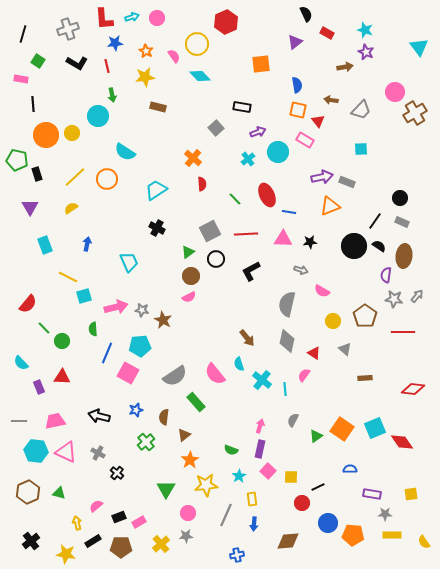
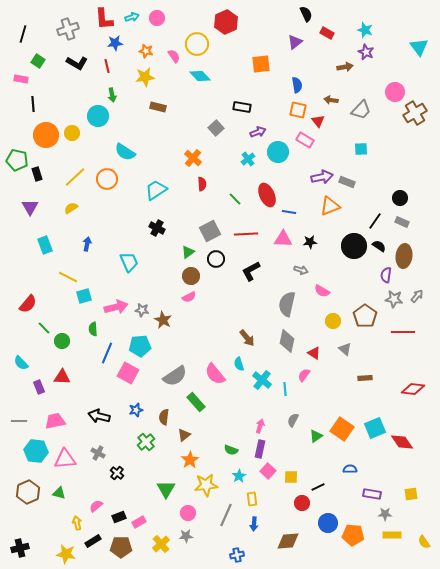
orange star at (146, 51): rotated 16 degrees counterclockwise
pink triangle at (66, 452): moved 1 px left, 7 px down; rotated 30 degrees counterclockwise
black cross at (31, 541): moved 11 px left, 7 px down; rotated 24 degrees clockwise
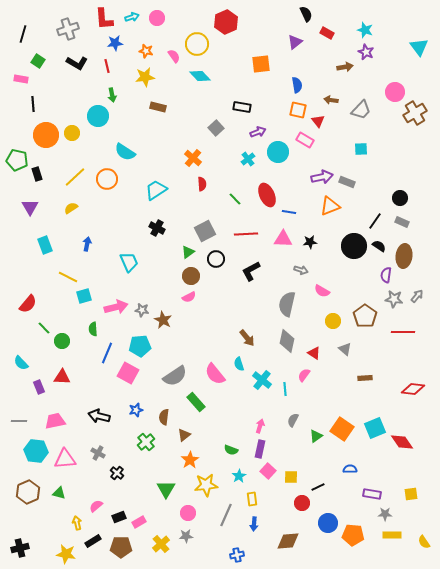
gray square at (210, 231): moved 5 px left
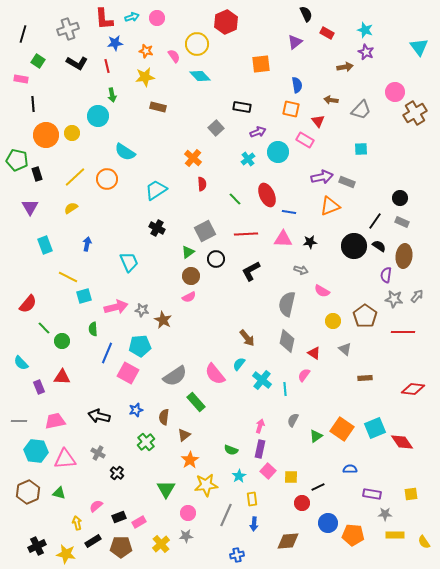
orange square at (298, 110): moved 7 px left, 1 px up
cyan semicircle at (239, 364): rotated 56 degrees clockwise
yellow rectangle at (392, 535): moved 3 px right
black cross at (20, 548): moved 17 px right, 2 px up; rotated 12 degrees counterclockwise
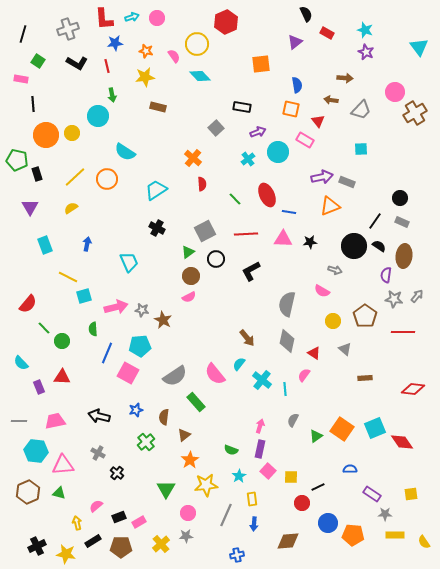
brown arrow at (345, 67): moved 11 px down; rotated 14 degrees clockwise
gray arrow at (301, 270): moved 34 px right
pink triangle at (65, 459): moved 2 px left, 6 px down
purple rectangle at (372, 494): rotated 24 degrees clockwise
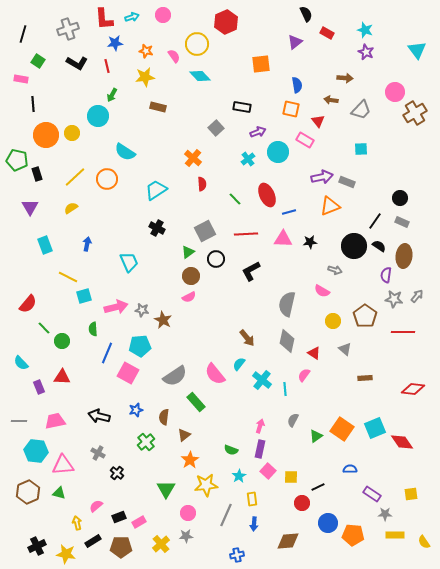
pink circle at (157, 18): moved 6 px right, 3 px up
cyan triangle at (419, 47): moved 2 px left, 3 px down
green arrow at (112, 95): rotated 40 degrees clockwise
blue line at (289, 212): rotated 24 degrees counterclockwise
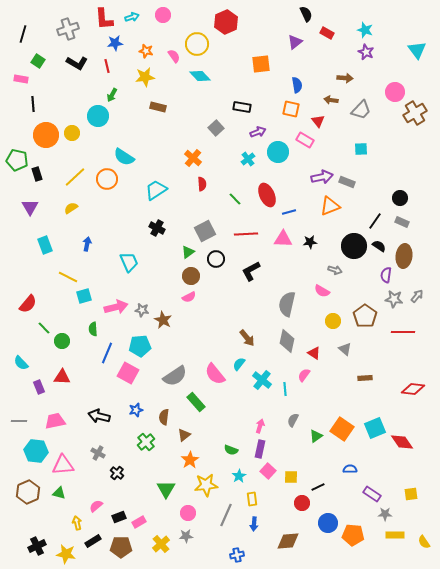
cyan semicircle at (125, 152): moved 1 px left, 5 px down
